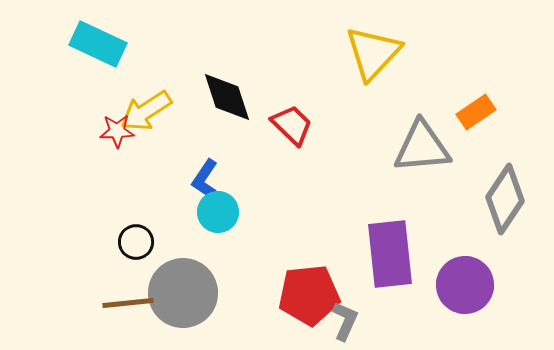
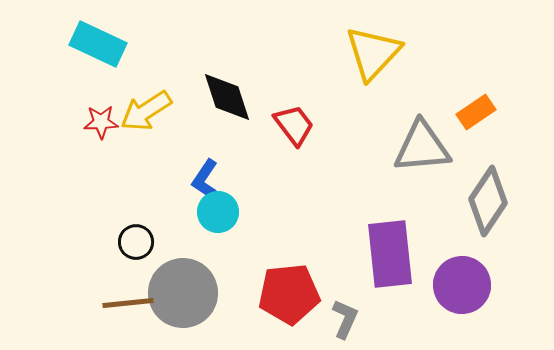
red trapezoid: moved 2 px right; rotated 9 degrees clockwise
red star: moved 16 px left, 9 px up
gray diamond: moved 17 px left, 2 px down
purple circle: moved 3 px left
red pentagon: moved 20 px left, 1 px up
gray L-shape: moved 2 px up
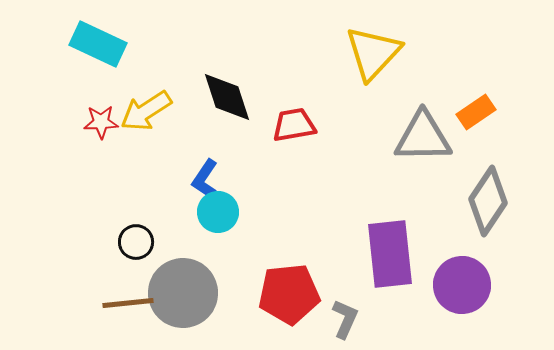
red trapezoid: rotated 63 degrees counterclockwise
gray triangle: moved 1 px right, 10 px up; rotated 4 degrees clockwise
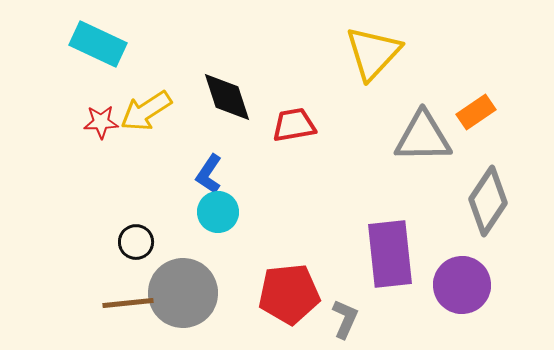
blue L-shape: moved 4 px right, 5 px up
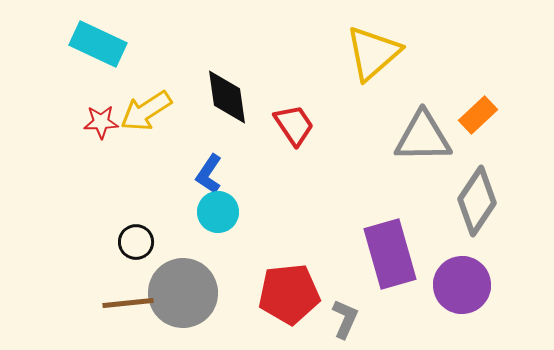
yellow triangle: rotated 6 degrees clockwise
black diamond: rotated 10 degrees clockwise
orange rectangle: moved 2 px right, 3 px down; rotated 9 degrees counterclockwise
red trapezoid: rotated 66 degrees clockwise
gray diamond: moved 11 px left
purple rectangle: rotated 10 degrees counterclockwise
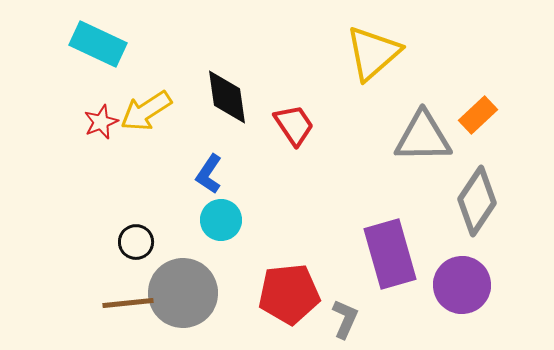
red star: rotated 20 degrees counterclockwise
cyan circle: moved 3 px right, 8 px down
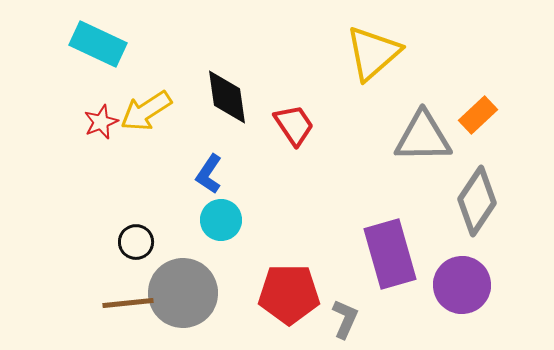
red pentagon: rotated 6 degrees clockwise
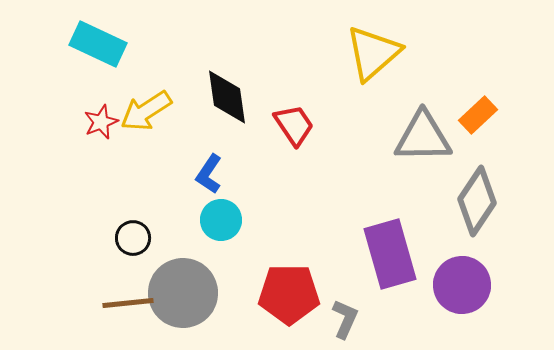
black circle: moved 3 px left, 4 px up
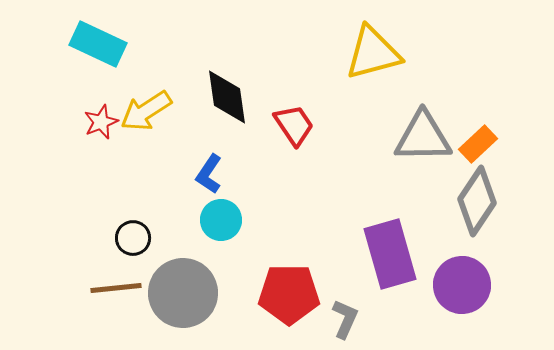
yellow triangle: rotated 26 degrees clockwise
orange rectangle: moved 29 px down
brown line: moved 12 px left, 15 px up
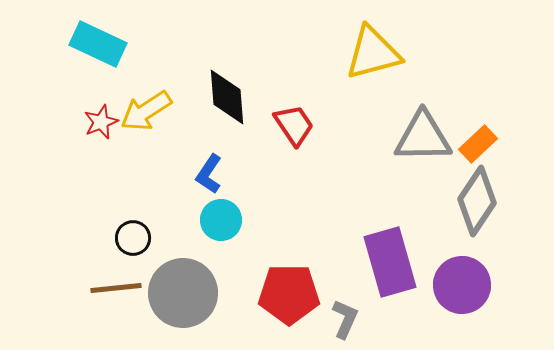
black diamond: rotated 4 degrees clockwise
purple rectangle: moved 8 px down
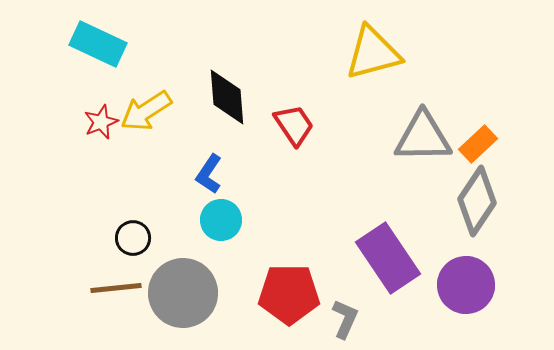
purple rectangle: moved 2 px left, 4 px up; rotated 18 degrees counterclockwise
purple circle: moved 4 px right
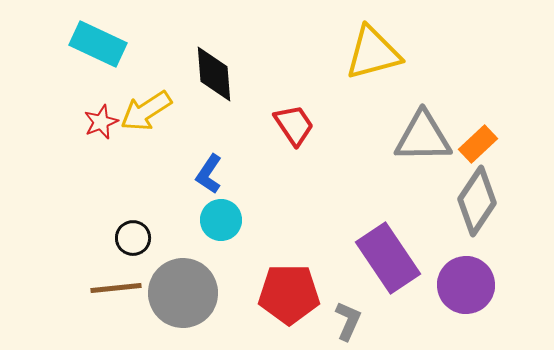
black diamond: moved 13 px left, 23 px up
gray L-shape: moved 3 px right, 2 px down
